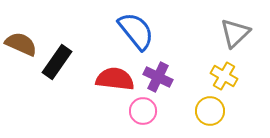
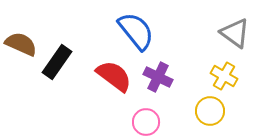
gray triangle: rotated 40 degrees counterclockwise
red semicircle: moved 1 px left, 3 px up; rotated 30 degrees clockwise
pink circle: moved 3 px right, 11 px down
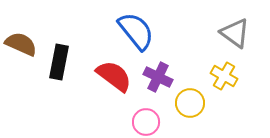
black rectangle: moved 2 px right; rotated 24 degrees counterclockwise
yellow circle: moved 20 px left, 8 px up
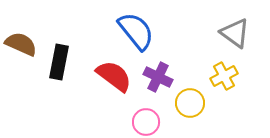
yellow cross: rotated 32 degrees clockwise
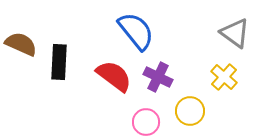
black rectangle: rotated 8 degrees counterclockwise
yellow cross: moved 1 px down; rotated 20 degrees counterclockwise
yellow circle: moved 8 px down
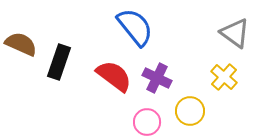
blue semicircle: moved 1 px left, 4 px up
black rectangle: rotated 16 degrees clockwise
purple cross: moved 1 px left, 1 px down
pink circle: moved 1 px right
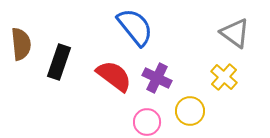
brown semicircle: rotated 60 degrees clockwise
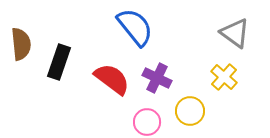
red semicircle: moved 2 px left, 3 px down
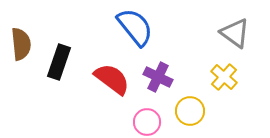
purple cross: moved 1 px right, 1 px up
